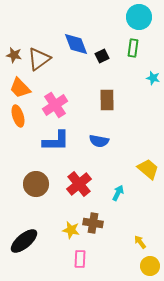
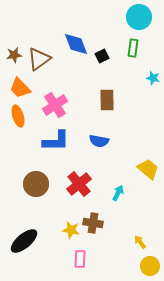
brown star: rotated 21 degrees counterclockwise
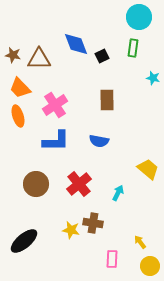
brown star: moved 1 px left; rotated 21 degrees clockwise
brown triangle: rotated 35 degrees clockwise
pink rectangle: moved 32 px right
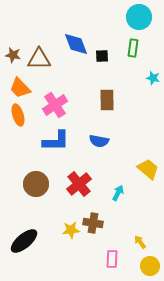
black square: rotated 24 degrees clockwise
orange ellipse: moved 1 px up
yellow star: rotated 18 degrees counterclockwise
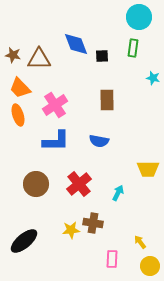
yellow trapezoid: rotated 140 degrees clockwise
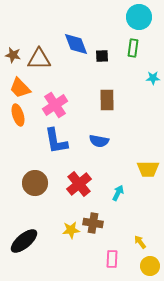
cyan star: rotated 16 degrees counterclockwise
blue L-shape: rotated 80 degrees clockwise
brown circle: moved 1 px left, 1 px up
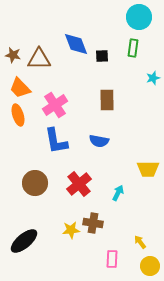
cyan star: rotated 16 degrees counterclockwise
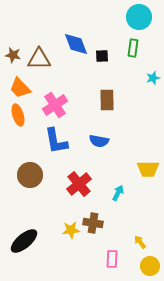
brown circle: moved 5 px left, 8 px up
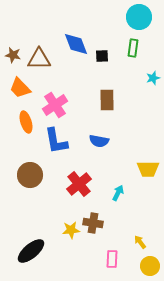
orange ellipse: moved 8 px right, 7 px down
black ellipse: moved 7 px right, 10 px down
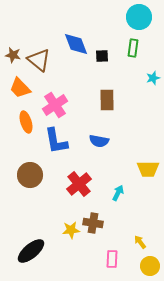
brown triangle: moved 1 px down; rotated 40 degrees clockwise
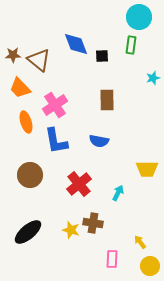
green rectangle: moved 2 px left, 3 px up
brown star: rotated 14 degrees counterclockwise
yellow trapezoid: moved 1 px left
yellow star: rotated 24 degrees clockwise
black ellipse: moved 3 px left, 19 px up
